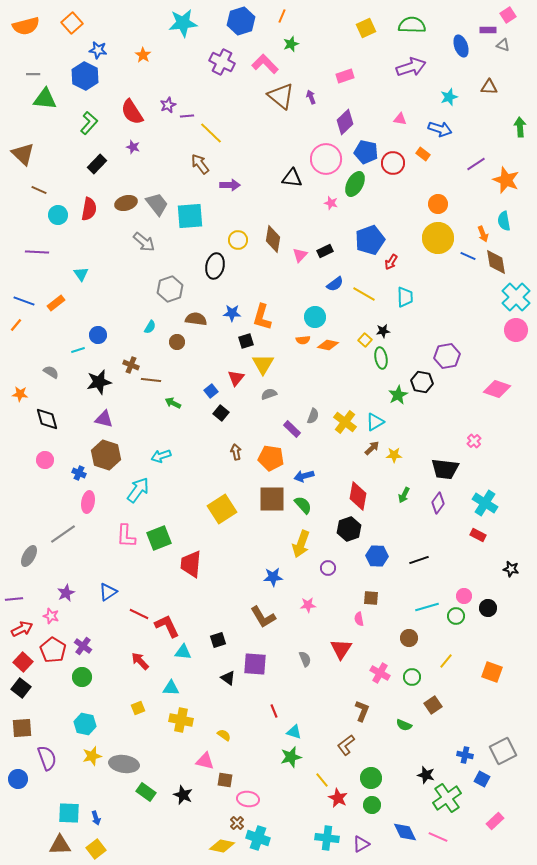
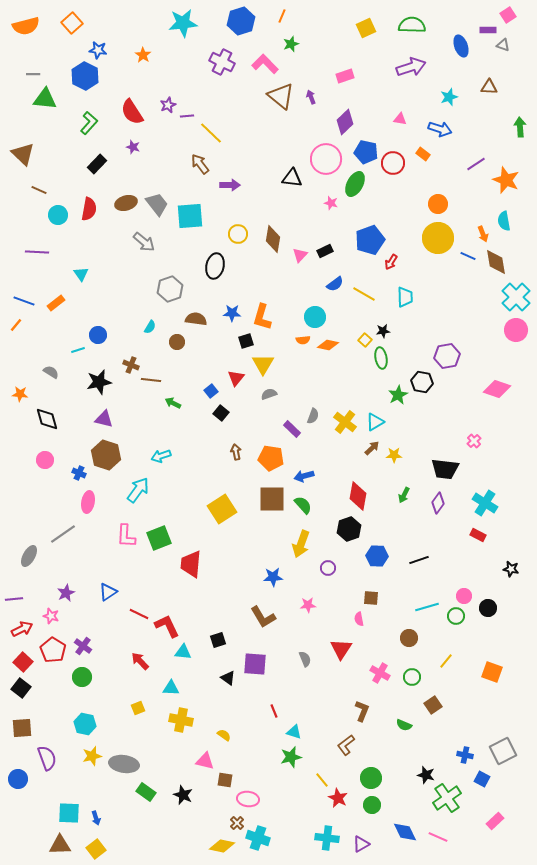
yellow circle at (238, 240): moved 6 px up
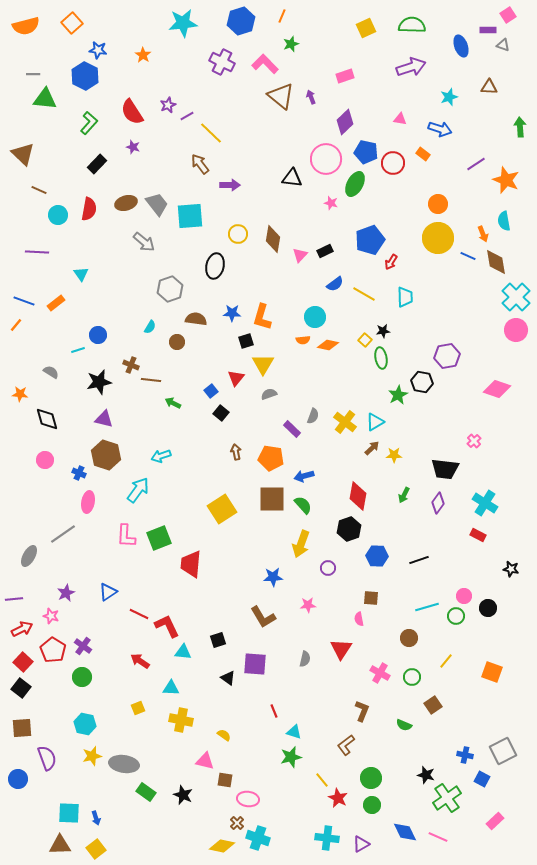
purple line at (187, 116): rotated 24 degrees counterclockwise
gray semicircle at (305, 659): rotated 35 degrees clockwise
red arrow at (140, 661): rotated 12 degrees counterclockwise
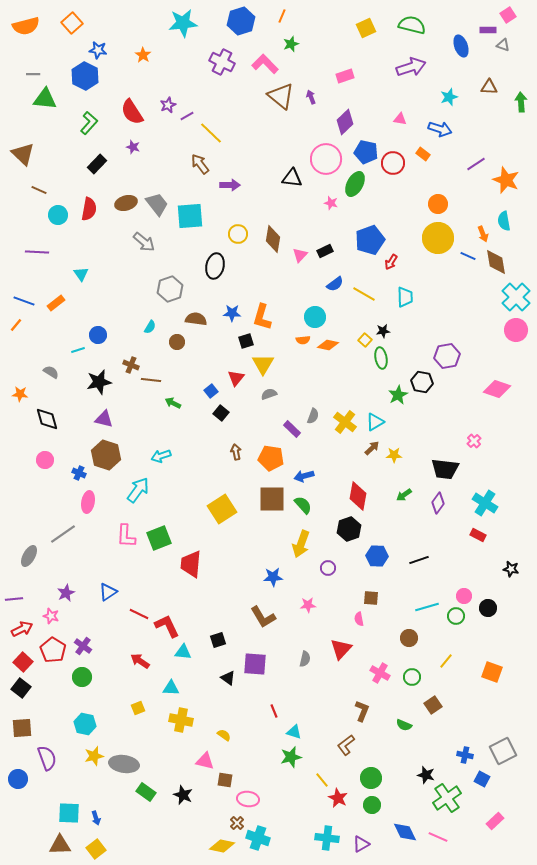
green semicircle at (412, 25): rotated 12 degrees clockwise
green arrow at (520, 127): moved 1 px right, 25 px up
green arrow at (404, 495): rotated 28 degrees clockwise
red triangle at (341, 649): rotated 10 degrees clockwise
yellow star at (92, 756): moved 2 px right
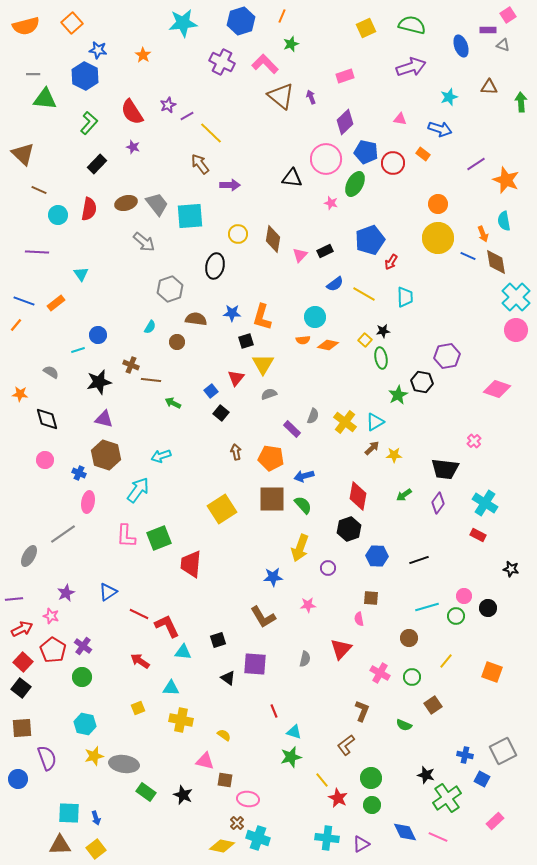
yellow arrow at (301, 544): moved 1 px left, 4 px down
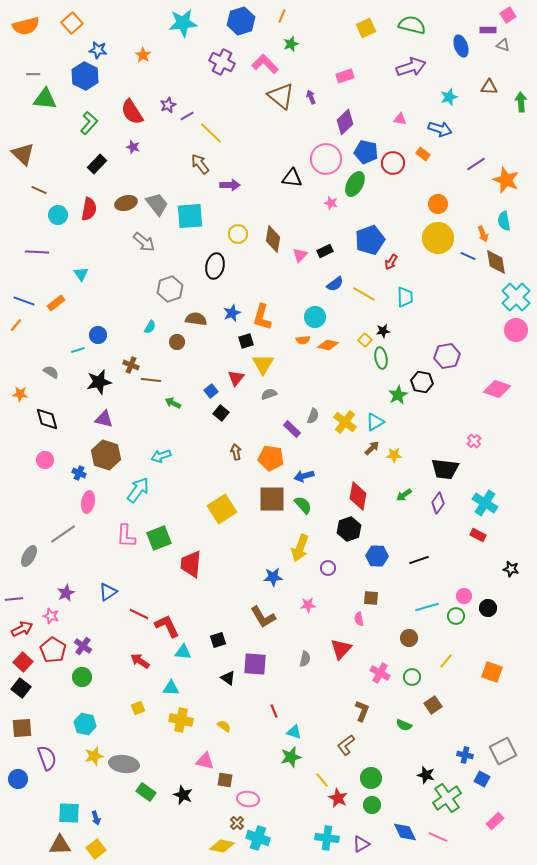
blue star at (232, 313): rotated 24 degrees counterclockwise
yellow semicircle at (224, 735): moved 9 px up
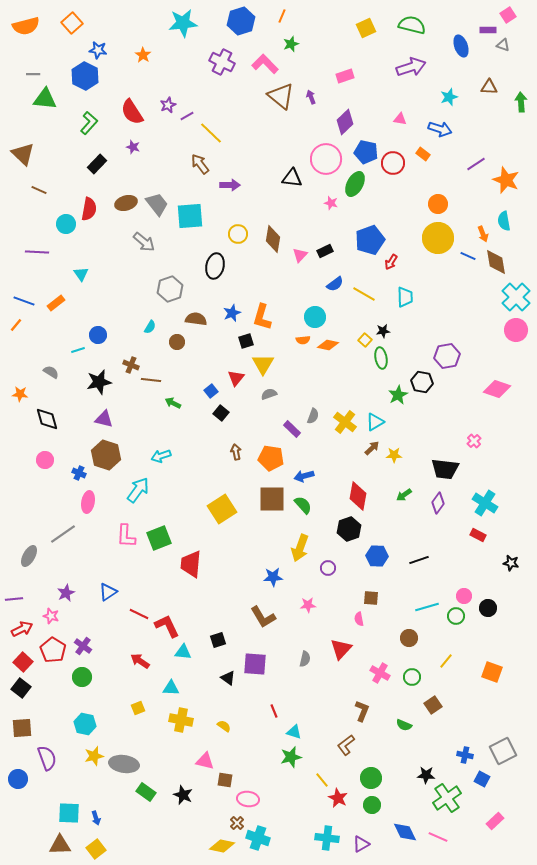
cyan circle at (58, 215): moved 8 px right, 9 px down
black star at (511, 569): moved 6 px up
black star at (426, 775): rotated 12 degrees counterclockwise
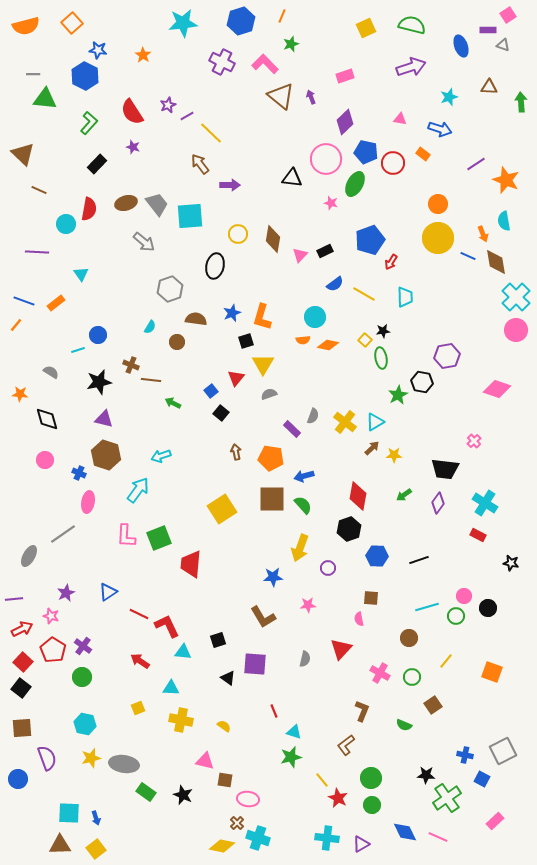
yellow star at (94, 756): moved 3 px left, 2 px down
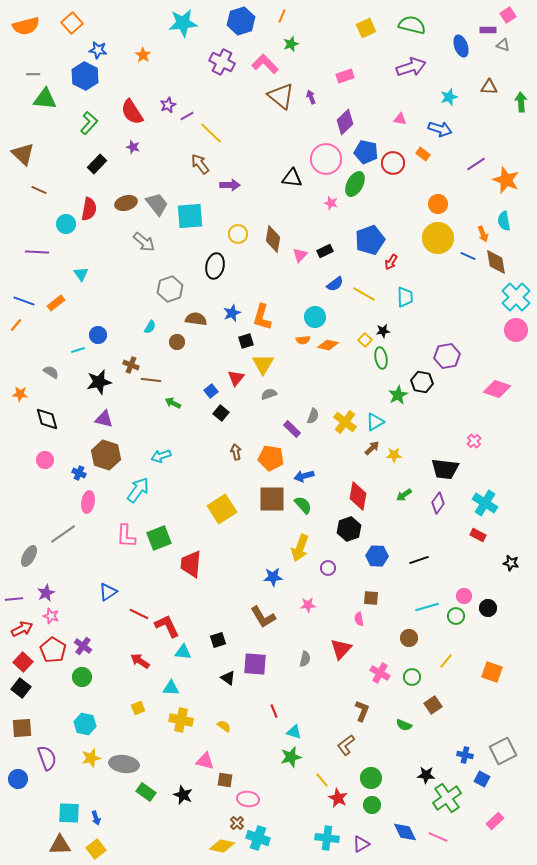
purple star at (66, 593): moved 20 px left
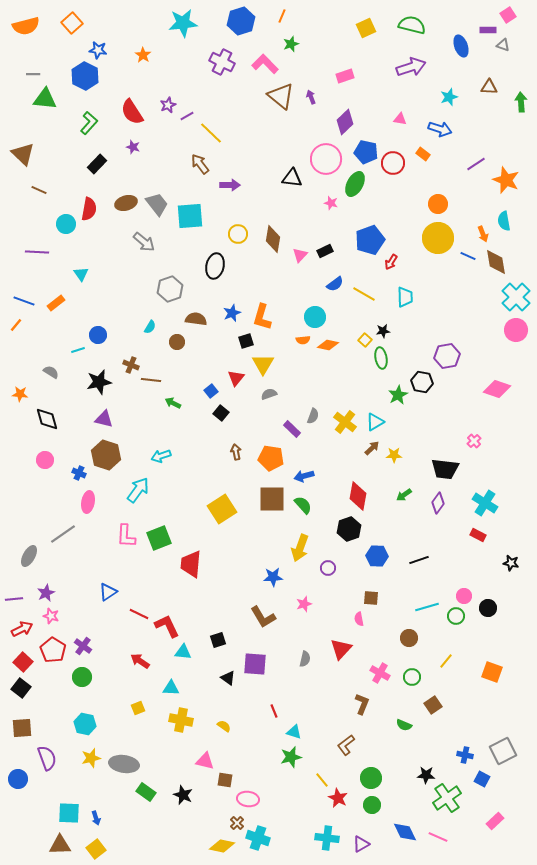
pink star at (308, 605): moved 4 px left, 1 px up; rotated 14 degrees counterclockwise
brown L-shape at (362, 711): moved 7 px up
